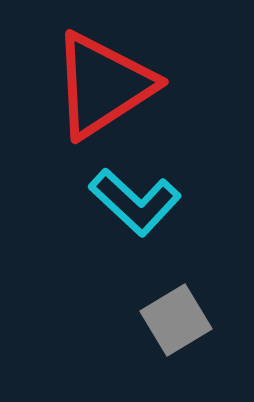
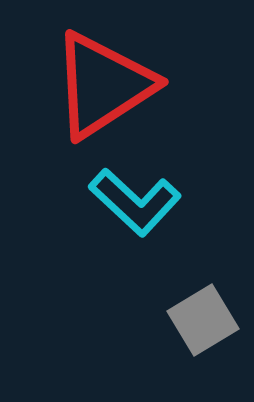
gray square: moved 27 px right
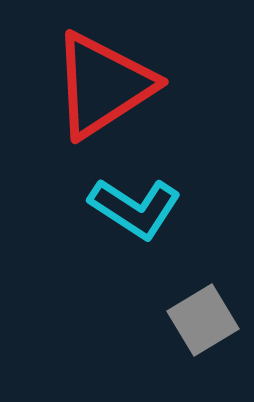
cyan L-shape: moved 6 px down; rotated 10 degrees counterclockwise
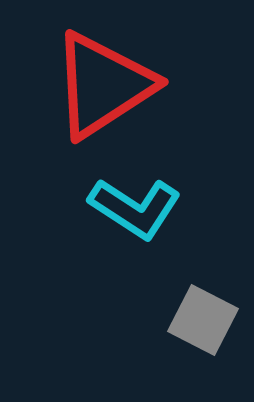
gray square: rotated 32 degrees counterclockwise
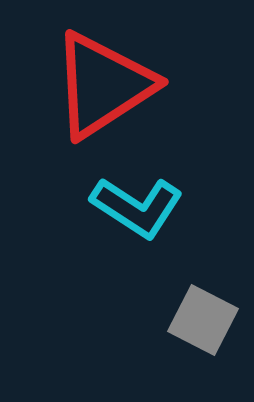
cyan L-shape: moved 2 px right, 1 px up
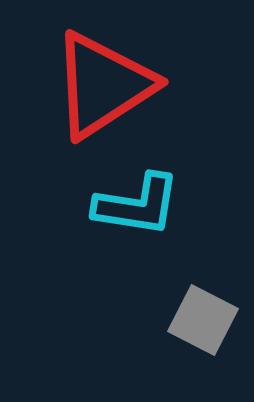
cyan L-shape: moved 2 px up; rotated 24 degrees counterclockwise
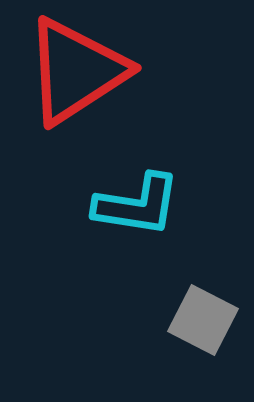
red triangle: moved 27 px left, 14 px up
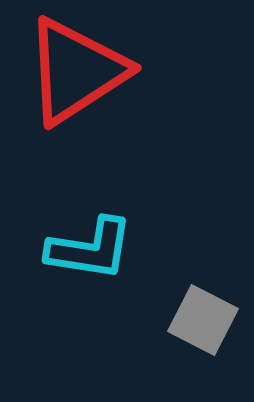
cyan L-shape: moved 47 px left, 44 px down
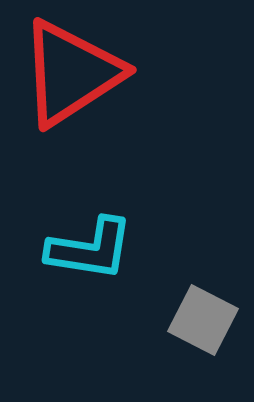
red triangle: moved 5 px left, 2 px down
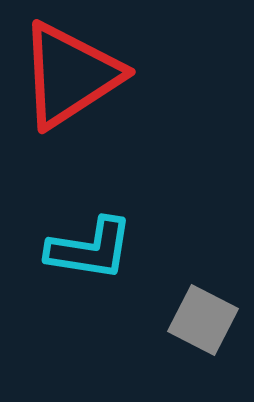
red triangle: moved 1 px left, 2 px down
